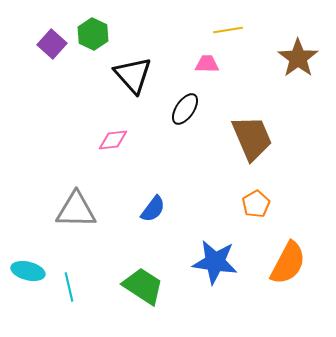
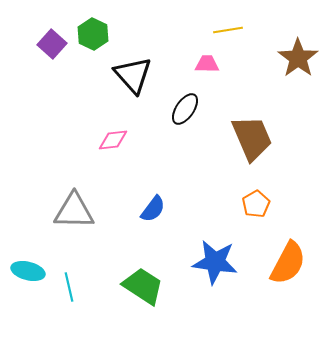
gray triangle: moved 2 px left, 1 px down
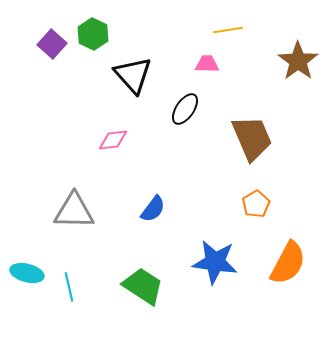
brown star: moved 3 px down
cyan ellipse: moved 1 px left, 2 px down
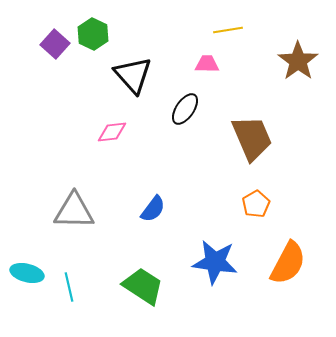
purple square: moved 3 px right
pink diamond: moved 1 px left, 8 px up
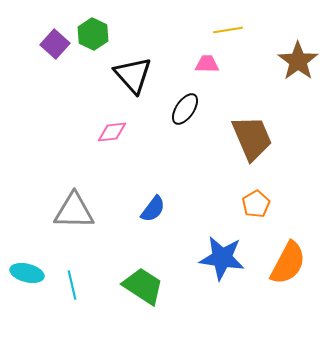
blue star: moved 7 px right, 4 px up
cyan line: moved 3 px right, 2 px up
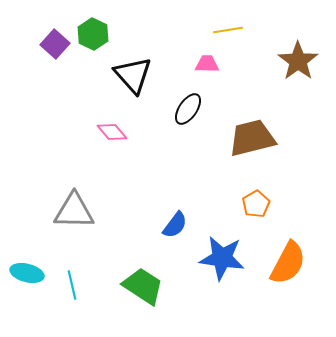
black ellipse: moved 3 px right
pink diamond: rotated 56 degrees clockwise
brown trapezoid: rotated 81 degrees counterclockwise
blue semicircle: moved 22 px right, 16 px down
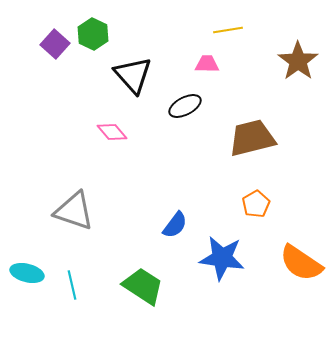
black ellipse: moved 3 px left, 3 px up; rotated 28 degrees clockwise
gray triangle: rotated 18 degrees clockwise
orange semicircle: moved 13 px right; rotated 96 degrees clockwise
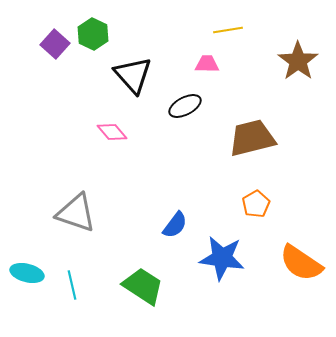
gray triangle: moved 2 px right, 2 px down
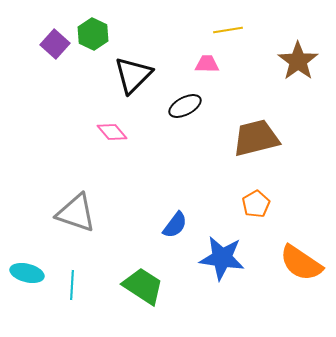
black triangle: rotated 27 degrees clockwise
brown trapezoid: moved 4 px right
cyan line: rotated 16 degrees clockwise
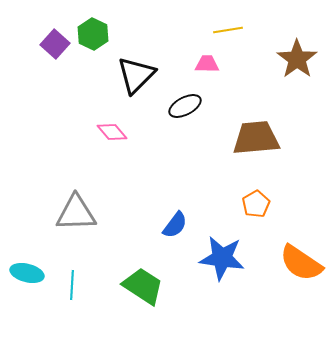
brown star: moved 1 px left, 2 px up
black triangle: moved 3 px right
brown trapezoid: rotated 9 degrees clockwise
gray triangle: rotated 21 degrees counterclockwise
